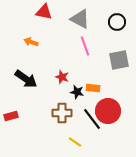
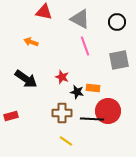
black line: rotated 50 degrees counterclockwise
yellow line: moved 9 px left, 1 px up
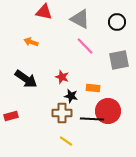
pink line: rotated 24 degrees counterclockwise
black star: moved 6 px left, 4 px down
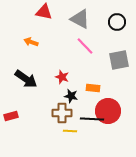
yellow line: moved 4 px right, 10 px up; rotated 32 degrees counterclockwise
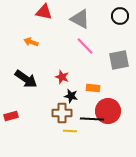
black circle: moved 3 px right, 6 px up
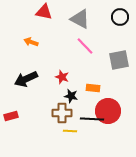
black circle: moved 1 px down
black arrow: rotated 120 degrees clockwise
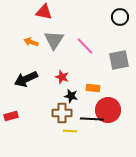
gray triangle: moved 26 px left, 21 px down; rotated 35 degrees clockwise
red circle: moved 1 px up
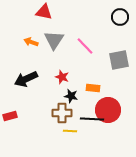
red rectangle: moved 1 px left
